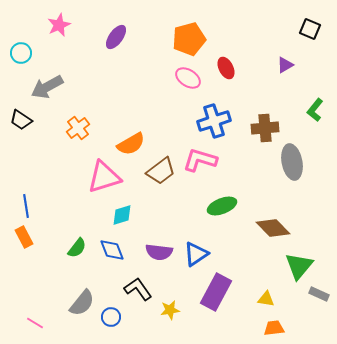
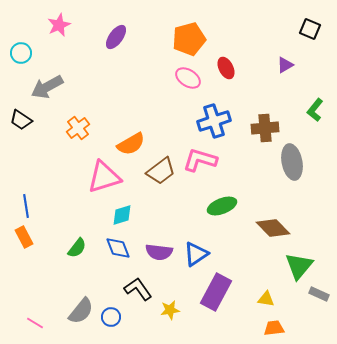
blue diamond: moved 6 px right, 2 px up
gray semicircle: moved 1 px left, 8 px down
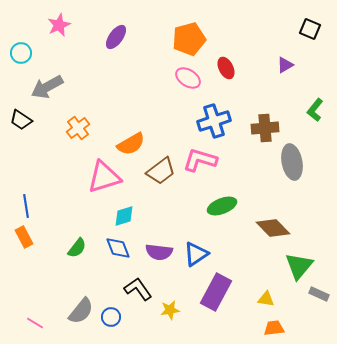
cyan diamond: moved 2 px right, 1 px down
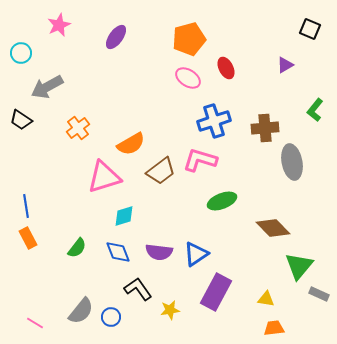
green ellipse: moved 5 px up
orange rectangle: moved 4 px right, 1 px down
blue diamond: moved 4 px down
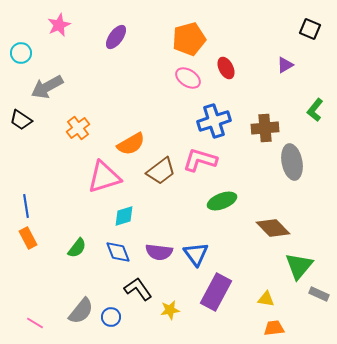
blue triangle: rotated 32 degrees counterclockwise
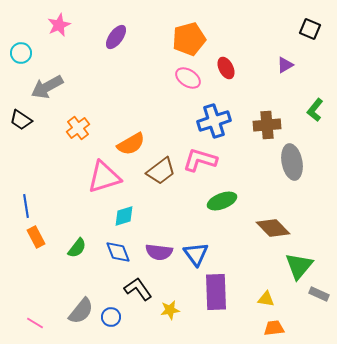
brown cross: moved 2 px right, 3 px up
orange rectangle: moved 8 px right, 1 px up
purple rectangle: rotated 30 degrees counterclockwise
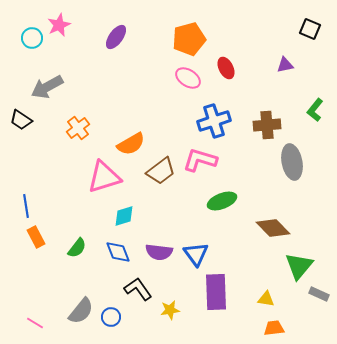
cyan circle: moved 11 px right, 15 px up
purple triangle: rotated 18 degrees clockwise
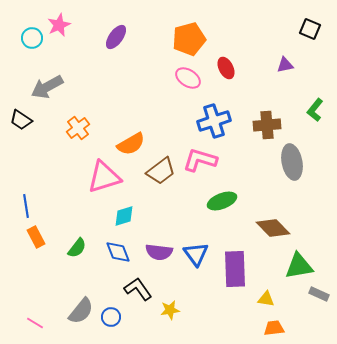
green triangle: rotated 40 degrees clockwise
purple rectangle: moved 19 px right, 23 px up
